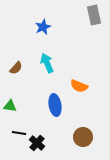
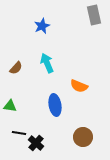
blue star: moved 1 px left, 1 px up
black cross: moved 1 px left
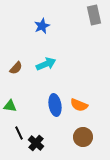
cyan arrow: moved 1 px left, 1 px down; rotated 90 degrees clockwise
orange semicircle: moved 19 px down
black line: rotated 56 degrees clockwise
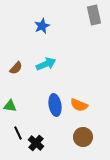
black line: moved 1 px left
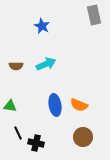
blue star: rotated 21 degrees counterclockwise
brown semicircle: moved 2 px up; rotated 48 degrees clockwise
black cross: rotated 28 degrees counterclockwise
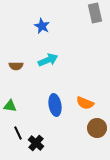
gray rectangle: moved 1 px right, 2 px up
cyan arrow: moved 2 px right, 4 px up
orange semicircle: moved 6 px right, 2 px up
brown circle: moved 14 px right, 9 px up
black cross: rotated 28 degrees clockwise
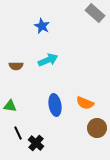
gray rectangle: rotated 36 degrees counterclockwise
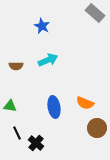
blue ellipse: moved 1 px left, 2 px down
black line: moved 1 px left
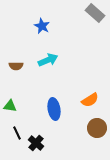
orange semicircle: moved 5 px right, 3 px up; rotated 54 degrees counterclockwise
blue ellipse: moved 2 px down
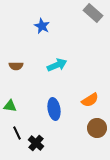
gray rectangle: moved 2 px left
cyan arrow: moved 9 px right, 5 px down
